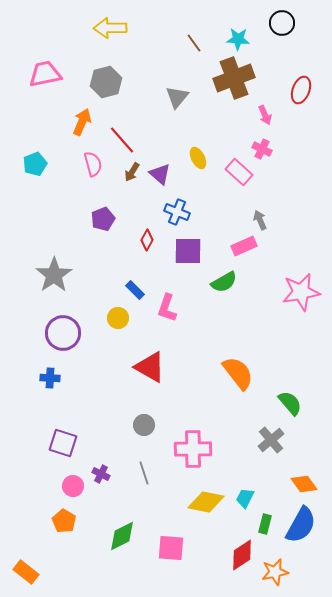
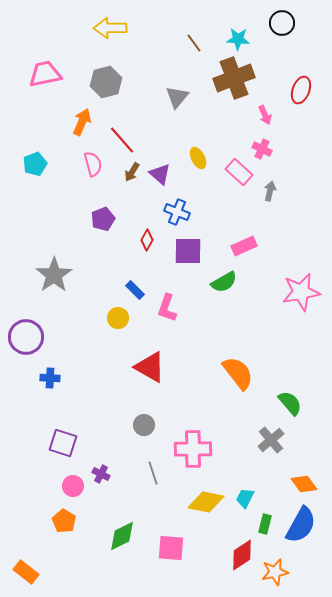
gray arrow at (260, 220): moved 10 px right, 29 px up; rotated 36 degrees clockwise
purple circle at (63, 333): moved 37 px left, 4 px down
gray line at (144, 473): moved 9 px right
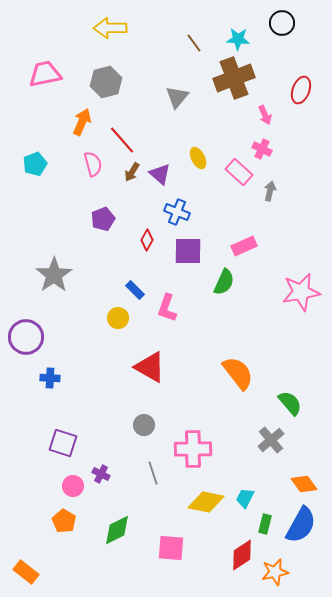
green semicircle at (224, 282): rotated 36 degrees counterclockwise
green diamond at (122, 536): moved 5 px left, 6 px up
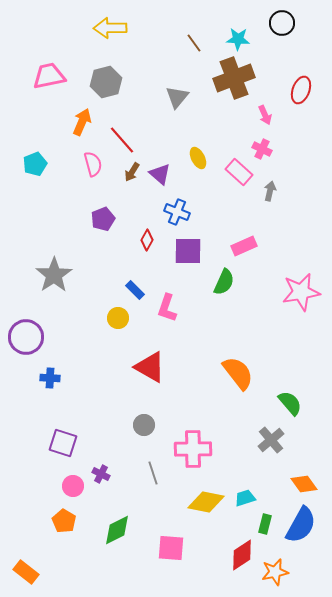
pink trapezoid at (45, 74): moved 4 px right, 2 px down
cyan trapezoid at (245, 498): rotated 45 degrees clockwise
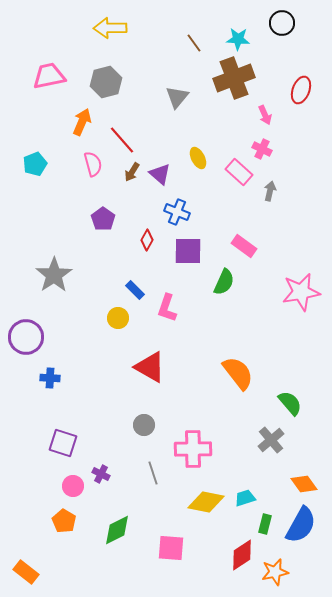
purple pentagon at (103, 219): rotated 15 degrees counterclockwise
pink rectangle at (244, 246): rotated 60 degrees clockwise
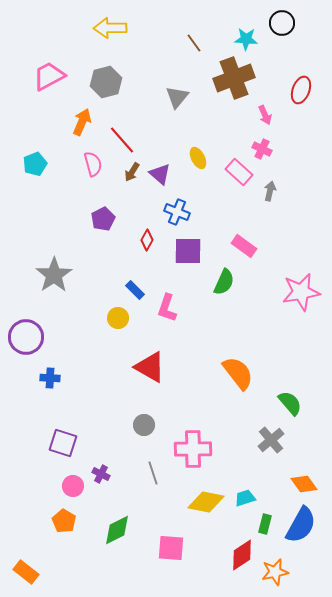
cyan star at (238, 39): moved 8 px right
pink trapezoid at (49, 76): rotated 16 degrees counterclockwise
purple pentagon at (103, 219): rotated 10 degrees clockwise
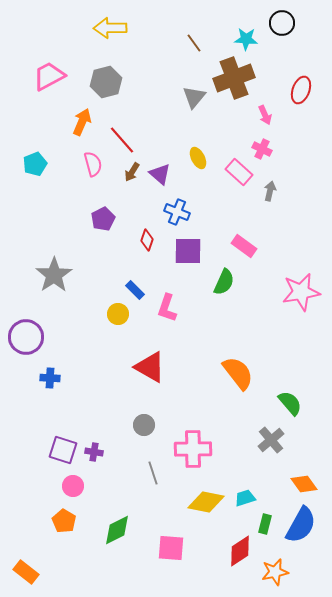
gray triangle at (177, 97): moved 17 px right
red diamond at (147, 240): rotated 10 degrees counterclockwise
yellow circle at (118, 318): moved 4 px up
purple square at (63, 443): moved 7 px down
purple cross at (101, 474): moved 7 px left, 22 px up; rotated 18 degrees counterclockwise
red diamond at (242, 555): moved 2 px left, 4 px up
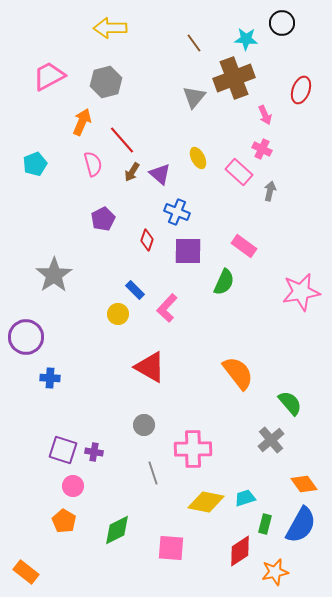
pink L-shape at (167, 308): rotated 24 degrees clockwise
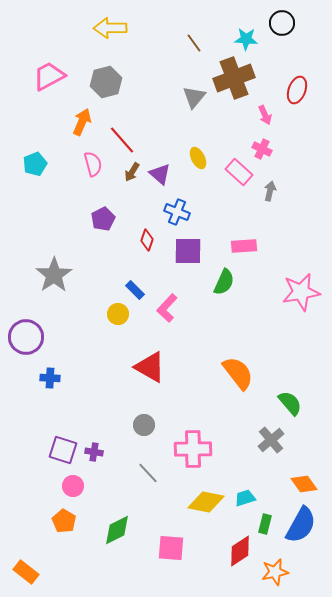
red ellipse at (301, 90): moved 4 px left
pink rectangle at (244, 246): rotated 40 degrees counterclockwise
gray line at (153, 473): moved 5 px left; rotated 25 degrees counterclockwise
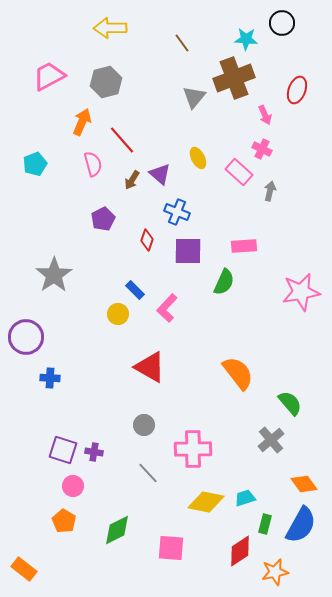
brown line at (194, 43): moved 12 px left
brown arrow at (132, 172): moved 8 px down
orange rectangle at (26, 572): moved 2 px left, 3 px up
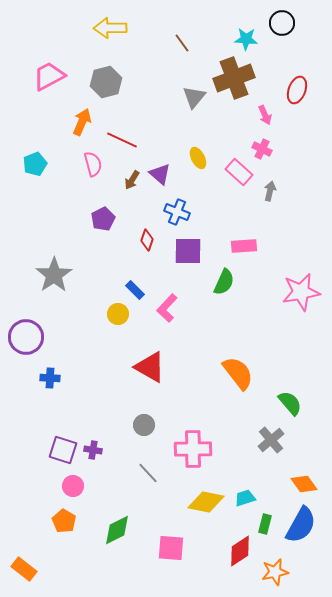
red line at (122, 140): rotated 24 degrees counterclockwise
purple cross at (94, 452): moved 1 px left, 2 px up
